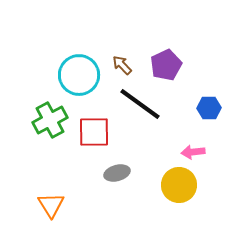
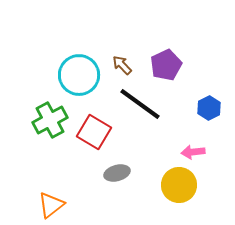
blue hexagon: rotated 25 degrees counterclockwise
red square: rotated 32 degrees clockwise
orange triangle: rotated 24 degrees clockwise
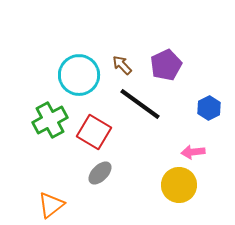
gray ellipse: moved 17 px left; rotated 30 degrees counterclockwise
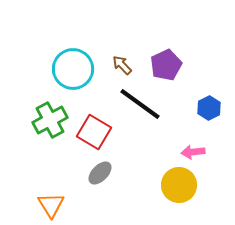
cyan circle: moved 6 px left, 6 px up
orange triangle: rotated 24 degrees counterclockwise
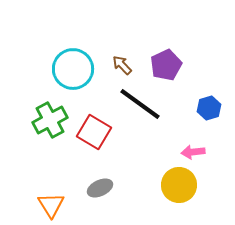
blue hexagon: rotated 10 degrees clockwise
gray ellipse: moved 15 px down; rotated 20 degrees clockwise
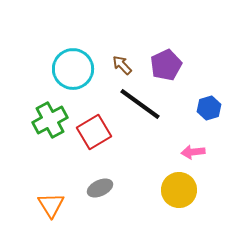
red square: rotated 28 degrees clockwise
yellow circle: moved 5 px down
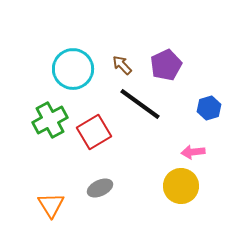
yellow circle: moved 2 px right, 4 px up
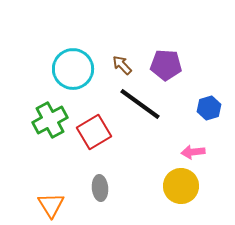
purple pentagon: rotated 28 degrees clockwise
gray ellipse: rotated 70 degrees counterclockwise
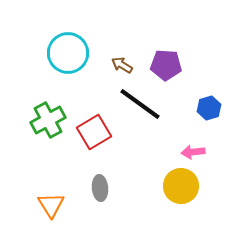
brown arrow: rotated 15 degrees counterclockwise
cyan circle: moved 5 px left, 16 px up
green cross: moved 2 px left
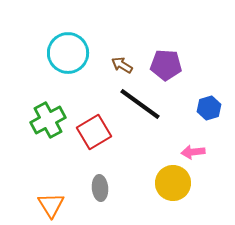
yellow circle: moved 8 px left, 3 px up
